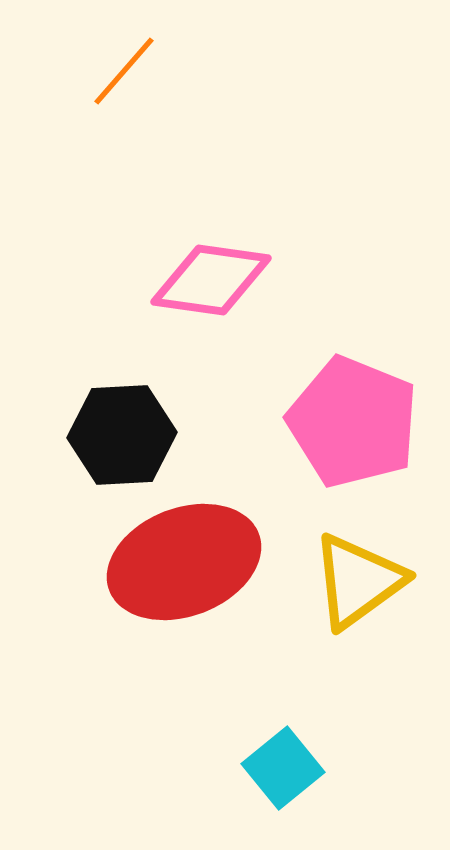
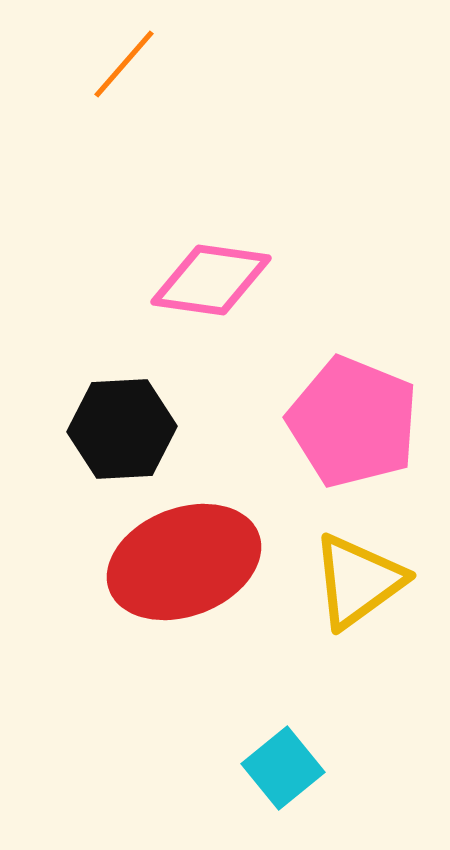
orange line: moved 7 px up
black hexagon: moved 6 px up
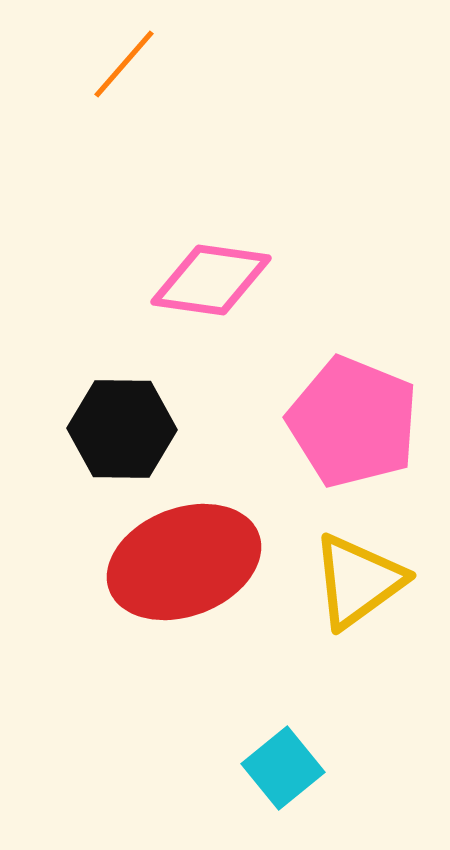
black hexagon: rotated 4 degrees clockwise
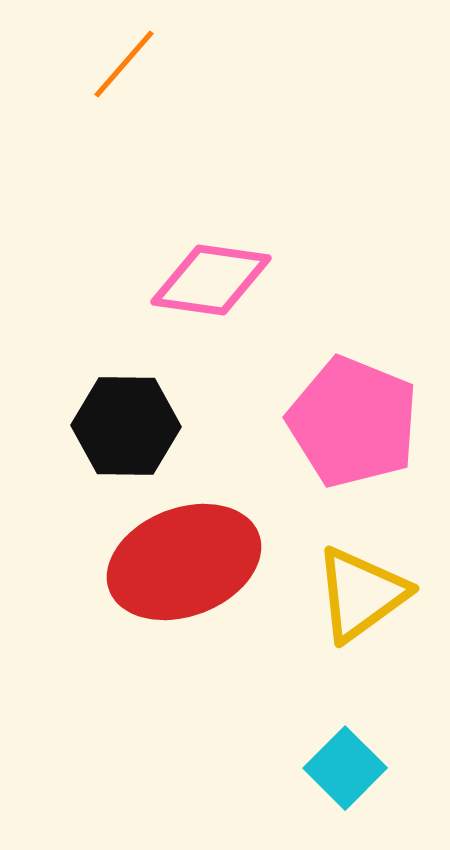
black hexagon: moved 4 px right, 3 px up
yellow triangle: moved 3 px right, 13 px down
cyan square: moved 62 px right; rotated 6 degrees counterclockwise
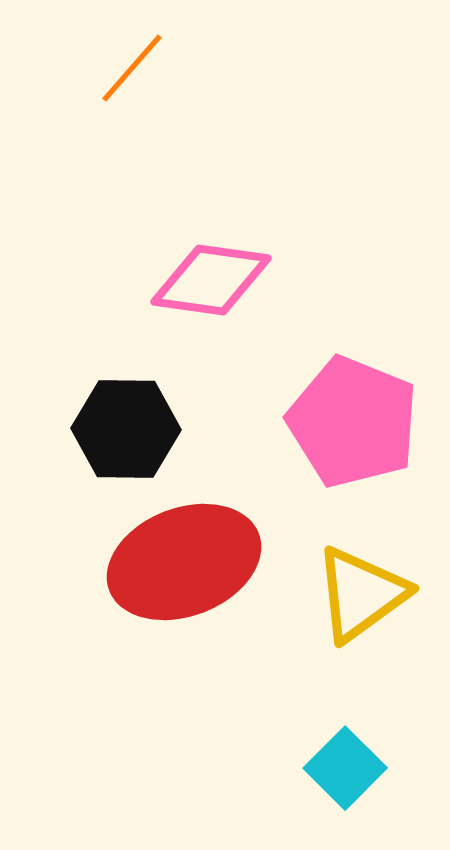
orange line: moved 8 px right, 4 px down
black hexagon: moved 3 px down
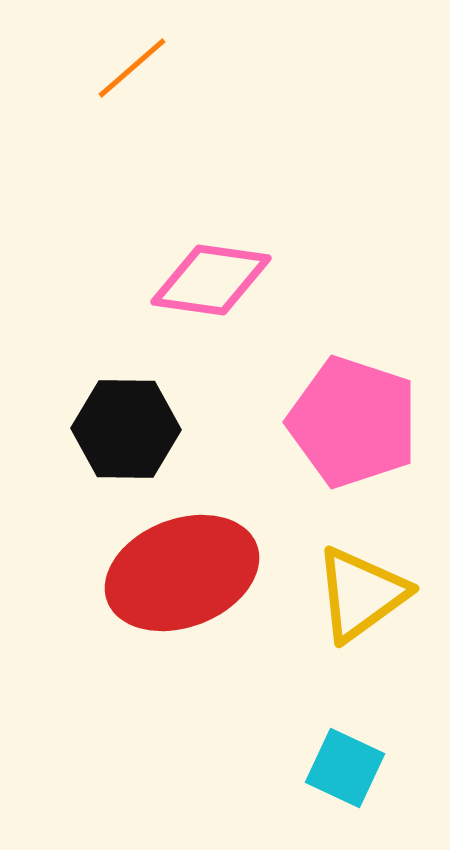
orange line: rotated 8 degrees clockwise
pink pentagon: rotated 4 degrees counterclockwise
red ellipse: moved 2 px left, 11 px down
cyan square: rotated 20 degrees counterclockwise
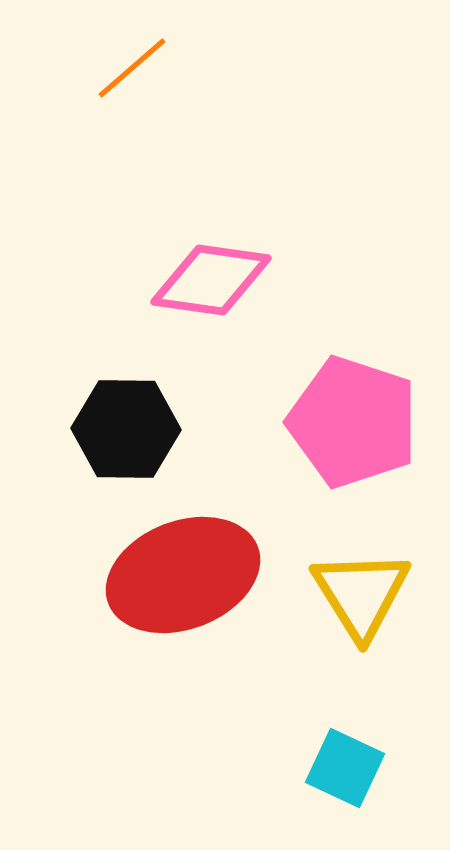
red ellipse: moved 1 px right, 2 px down
yellow triangle: rotated 26 degrees counterclockwise
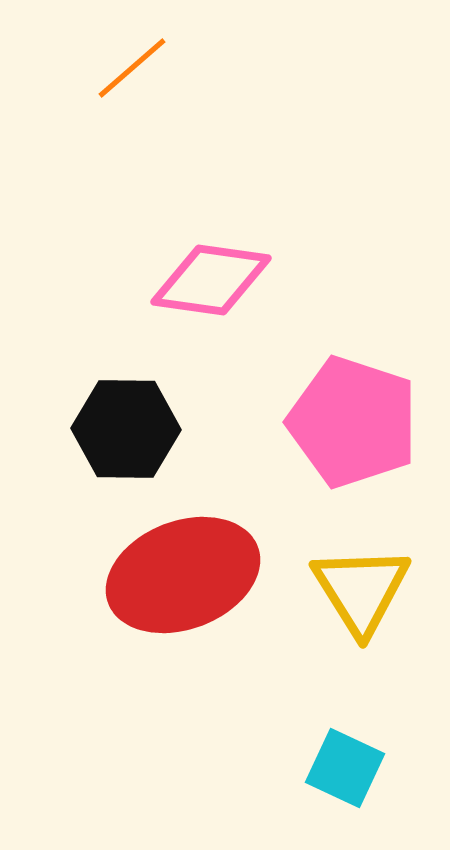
yellow triangle: moved 4 px up
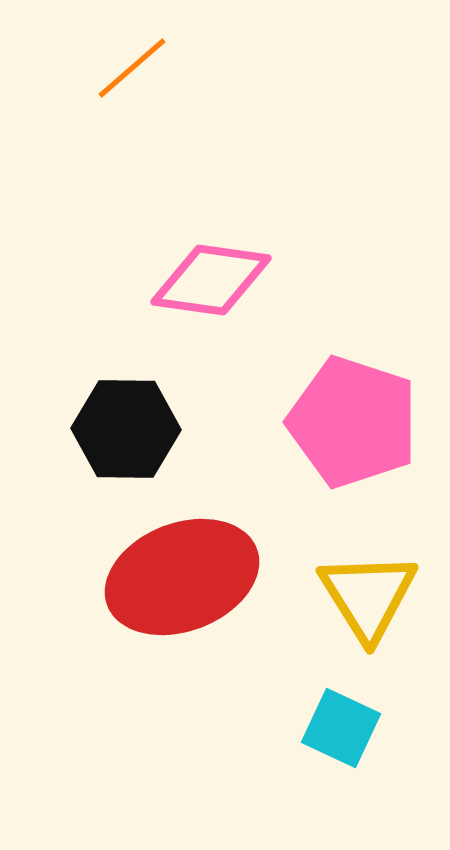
red ellipse: moved 1 px left, 2 px down
yellow triangle: moved 7 px right, 6 px down
cyan square: moved 4 px left, 40 px up
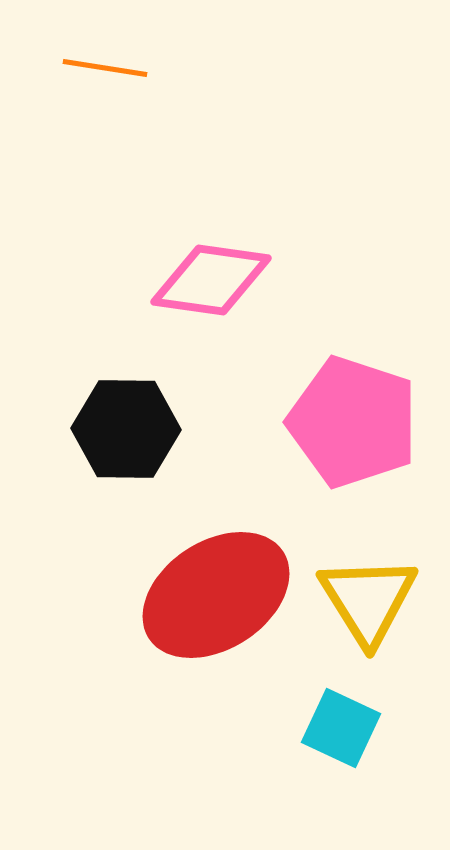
orange line: moved 27 px left; rotated 50 degrees clockwise
red ellipse: moved 34 px right, 18 px down; rotated 12 degrees counterclockwise
yellow triangle: moved 4 px down
